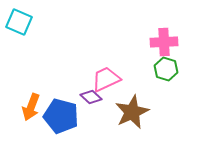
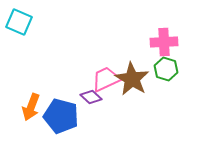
brown star: moved 33 px up; rotated 16 degrees counterclockwise
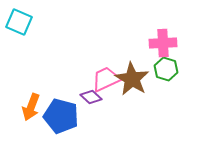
pink cross: moved 1 px left, 1 px down
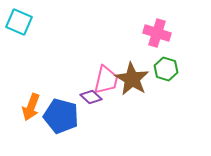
pink cross: moved 6 px left, 10 px up; rotated 20 degrees clockwise
pink trapezoid: moved 1 px down; rotated 128 degrees clockwise
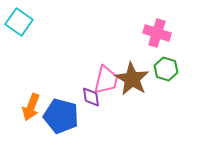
cyan square: rotated 12 degrees clockwise
purple diamond: rotated 40 degrees clockwise
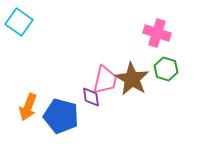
pink trapezoid: moved 1 px left
orange arrow: moved 3 px left
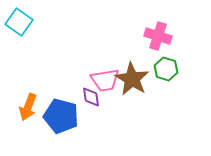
pink cross: moved 1 px right, 3 px down
pink trapezoid: rotated 68 degrees clockwise
